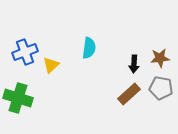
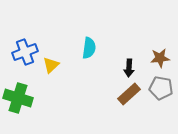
black arrow: moved 5 px left, 4 px down
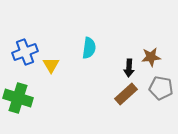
brown star: moved 9 px left, 1 px up
yellow triangle: rotated 18 degrees counterclockwise
brown rectangle: moved 3 px left
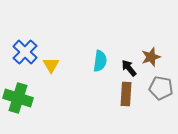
cyan semicircle: moved 11 px right, 13 px down
blue cross: rotated 25 degrees counterclockwise
brown star: rotated 12 degrees counterclockwise
black arrow: rotated 138 degrees clockwise
brown rectangle: rotated 45 degrees counterclockwise
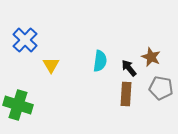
blue cross: moved 12 px up
brown star: rotated 30 degrees counterclockwise
green cross: moved 7 px down
